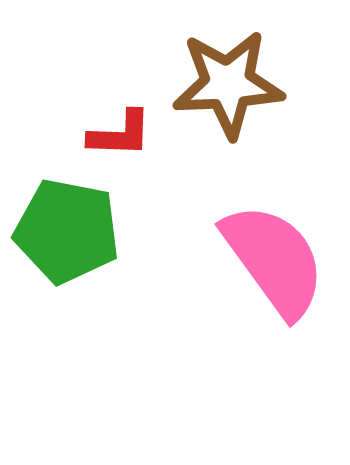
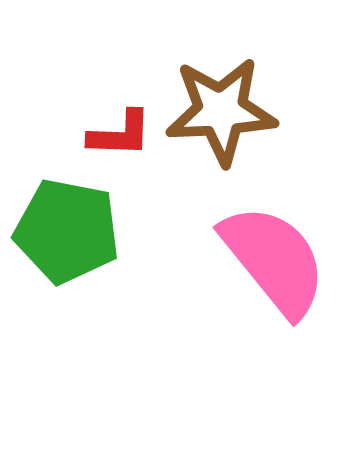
brown star: moved 7 px left, 27 px down
pink semicircle: rotated 3 degrees counterclockwise
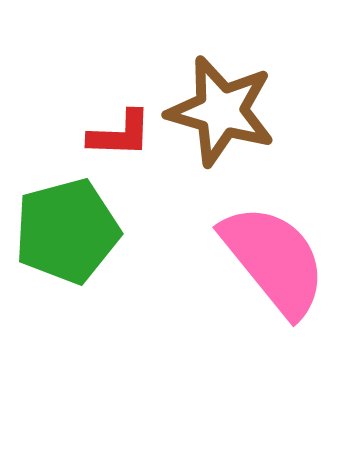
brown star: rotated 19 degrees clockwise
green pentagon: rotated 26 degrees counterclockwise
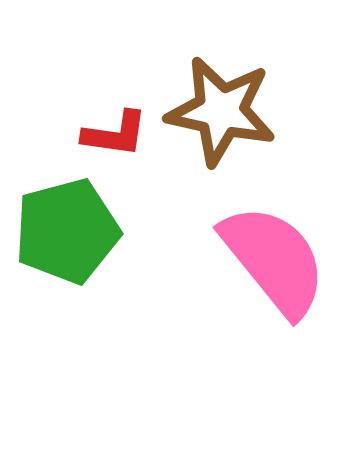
brown star: rotated 4 degrees counterclockwise
red L-shape: moved 5 px left; rotated 6 degrees clockwise
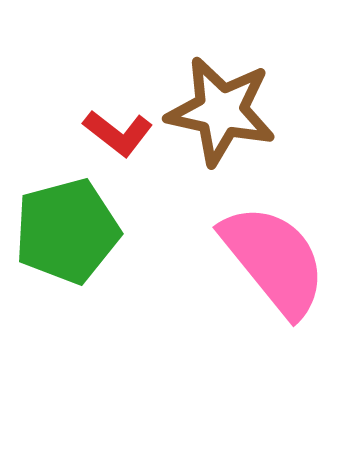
red L-shape: moved 3 px right, 1 px up; rotated 30 degrees clockwise
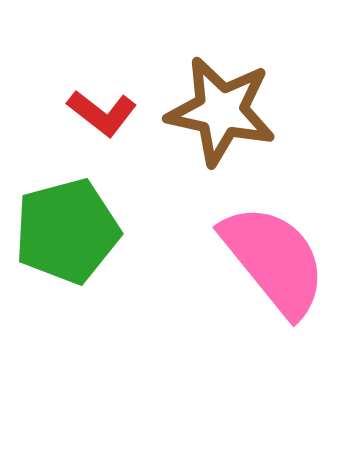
red L-shape: moved 16 px left, 20 px up
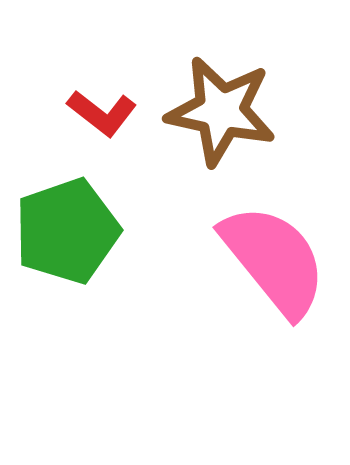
green pentagon: rotated 4 degrees counterclockwise
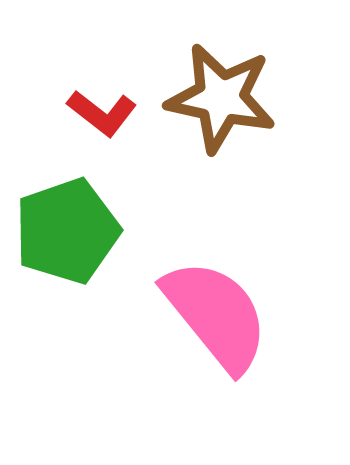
brown star: moved 13 px up
pink semicircle: moved 58 px left, 55 px down
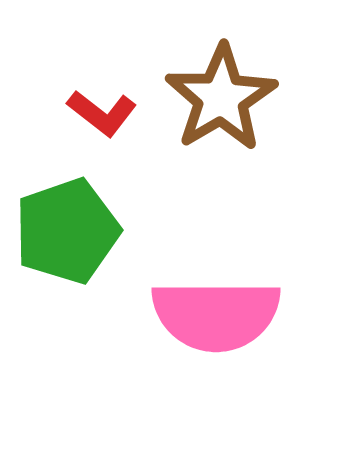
brown star: rotated 29 degrees clockwise
pink semicircle: rotated 129 degrees clockwise
